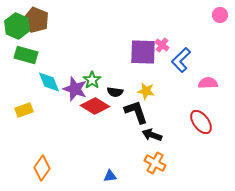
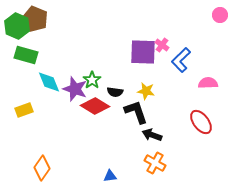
brown pentagon: moved 1 px left, 1 px up
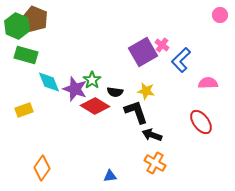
purple square: rotated 32 degrees counterclockwise
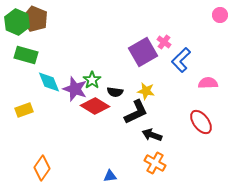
green hexagon: moved 4 px up
pink cross: moved 2 px right, 3 px up
black L-shape: rotated 84 degrees clockwise
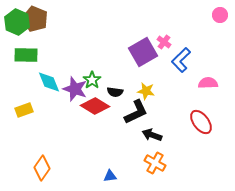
green rectangle: rotated 15 degrees counterclockwise
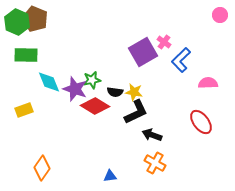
green star: rotated 24 degrees clockwise
yellow star: moved 12 px left, 1 px down
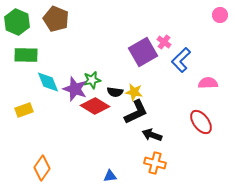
brown pentagon: moved 21 px right
cyan diamond: moved 1 px left
orange cross: rotated 15 degrees counterclockwise
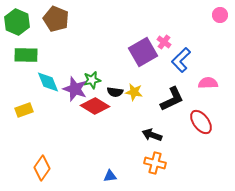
black L-shape: moved 36 px right, 13 px up
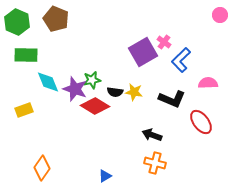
black L-shape: rotated 48 degrees clockwise
blue triangle: moved 5 px left; rotated 24 degrees counterclockwise
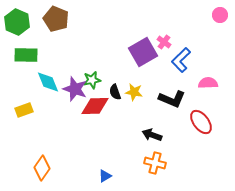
black semicircle: rotated 63 degrees clockwise
red diamond: rotated 32 degrees counterclockwise
